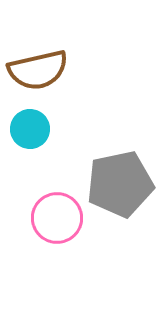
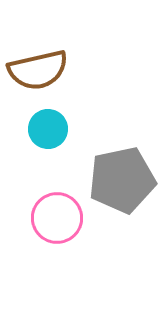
cyan circle: moved 18 px right
gray pentagon: moved 2 px right, 4 px up
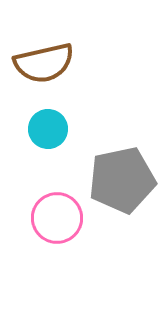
brown semicircle: moved 6 px right, 7 px up
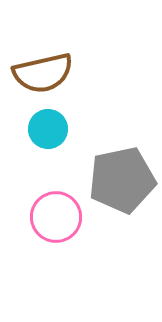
brown semicircle: moved 1 px left, 10 px down
pink circle: moved 1 px left, 1 px up
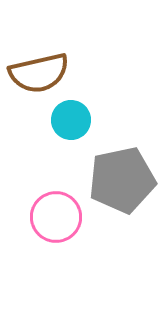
brown semicircle: moved 4 px left
cyan circle: moved 23 px right, 9 px up
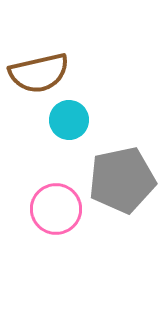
cyan circle: moved 2 px left
pink circle: moved 8 px up
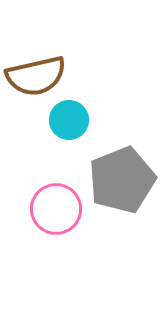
brown semicircle: moved 3 px left, 3 px down
gray pentagon: rotated 10 degrees counterclockwise
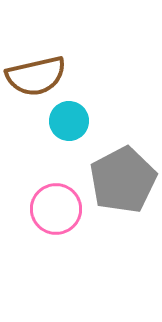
cyan circle: moved 1 px down
gray pentagon: moved 1 px right; rotated 6 degrees counterclockwise
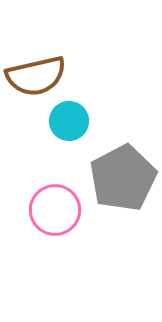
gray pentagon: moved 2 px up
pink circle: moved 1 px left, 1 px down
